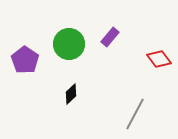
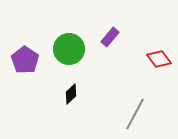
green circle: moved 5 px down
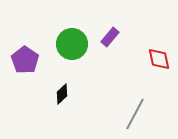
green circle: moved 3 px right, 5 px up
red diamond: rotated 25 degrees clockwise
black diamond: moved 9 px left
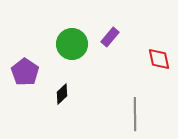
purple pentagon: moved 12 px down
gray line: rotated 28 degrees counterclockwise
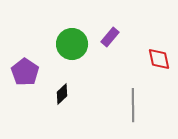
gray line: moved 2 px left, 9 px up
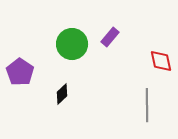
red diamond: moved 2 px right, 2 px down
purple pentagon: moved 5 px left
gray line: moved 14 px right
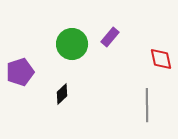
red diamond: moved 2 px up
purple pentagon: rotated 20 degrees clockwise
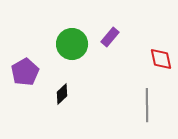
purple pentagon: moved 5 px right; rotated 12 degrees counterclockwise
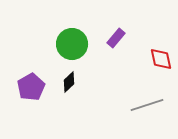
purple rectangle: moved 6 px right, 1 px down
purple pentagon: moved 6 px right, 15 px down
black diamond: moved 7 px right, 12 px up
gray line: rotated 72 degrees clockwise
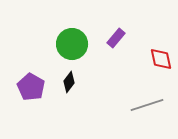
black diamond: rotated 10 degrees counterclockwise
purple pentagon: rotated 12 degrees counterclockwise
